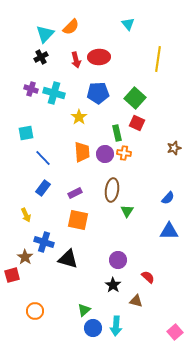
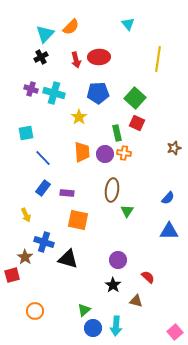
purple rectangle at (75, 193): moved 8 px left; rotated 32 degrees clockwise
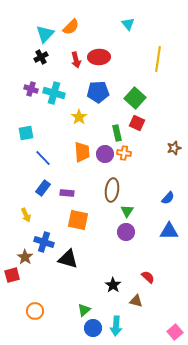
blue pentagon at (98, 93): moved 1 px up
purple circle at (118, 260): moved 8 px right, 28 px up
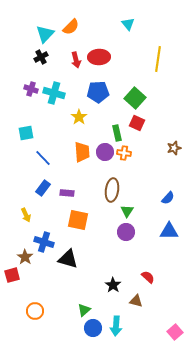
purple circle at (105, 154): moved 2 px up
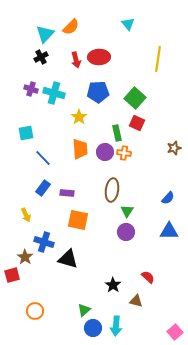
orange trapezoid at (82, 152): moved 2 px left, 3 px up
